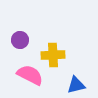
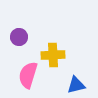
purple circle: moved 1 px left, 3 px up
pink semicircle: moved 2 px left; rotated 100 degrees counterclockwise
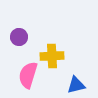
yellow cross: moved 1 px left, 1 px down
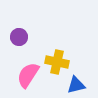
yellow cross: moved 5 px right, 6 px down; rotated 15 degrees clockwise
pink semicircle: rotated 16 degrees clockwise
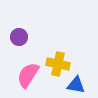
yellow cross: moved 1 px right, 2 px down
blue triangle: rotated 24 degrees clockwise
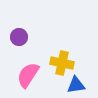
yellow cross: moved 4 px right, 1 px up
blue triangle: rotated 18 degrees counterclockwise
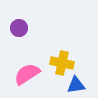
purple circle: moved 9 px up
pink semicircle: moved 1 px left, 1 px up; rotated 24 degrees clockwise
